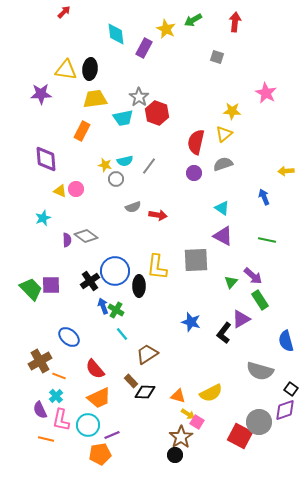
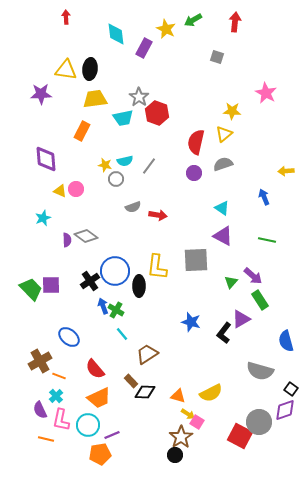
red arrow at (64, 12): moved 2 px right, 5 px down; rotated 48 degrees counterclockwise
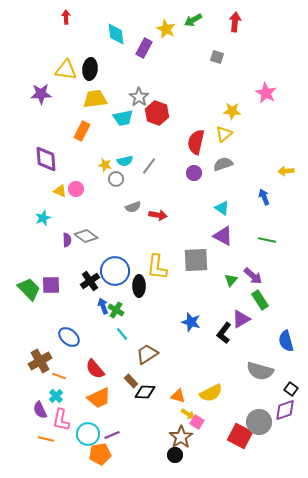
green triangle at (231, 282): moved 2 px up
green trapezoid at (31, 289): moved 2 px left
cyan circle at (88, 425): moved 9 px down
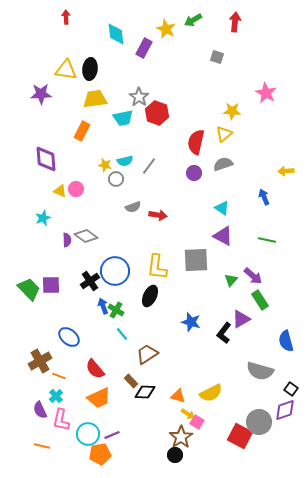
black ellipse at (139, 286): moved 11 px right, 10 px down; rotated 25 degrees clockwise
orange line at (46, 439): moved 4 px left, 7 px down
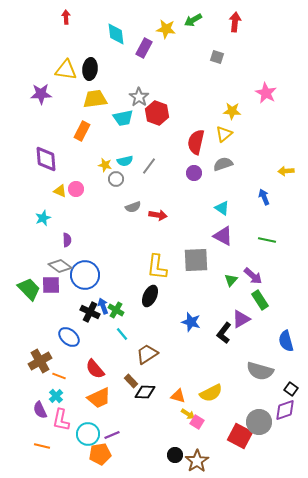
yellow star at (166, 29): rotated 18 degrees counterclockwise
gray diamond at (86, 236): moved 26 px left, 30 px down
blue circle at (115, 271): moved 30 px left, 4 px down
black cross at (90, 281): moved 31 px down; rotated 30 degrees counterclockwise
brown star at (181, 437): moved 16 px right, 24 px down
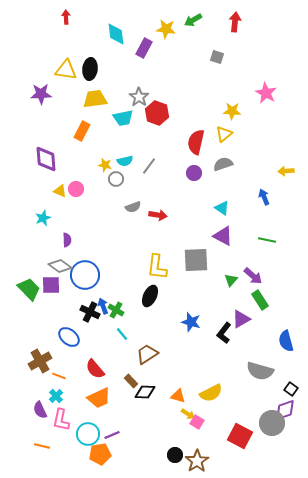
gray circle at (259, 422): moved 13 px right, 1 px down
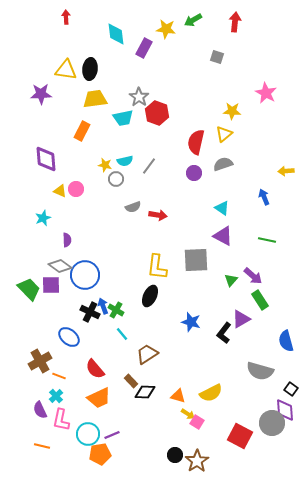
purple diamond at (285, 410): rotated 75 degrees counterclockwise
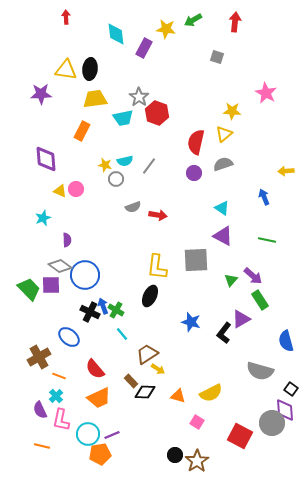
brown cross at (40, 361): moved 1 px left, 4 px up
yellow arrow at (188, 414): moved 30 px left, 45 px up
